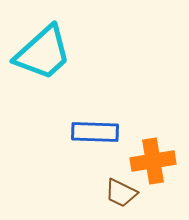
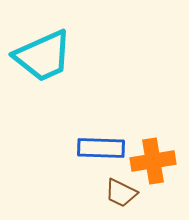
cyan trapezoid: moved 3 px down; rotated 18 degrees clockwise
blue rectangle: moved 6 px right, 16 px down
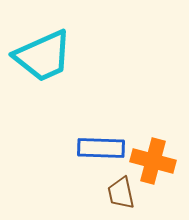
orange cross: rotated 24 degrees clockwise
brown trapezoid: rotated 52 degrees clockwise
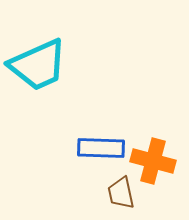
cyan trapezoid: moved 5 px left, 9 px down
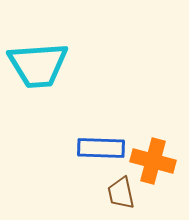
cyan trapezoid: rotated 20 degrees clockwise
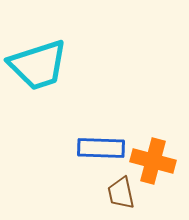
cyan trapezoid: rotated 14 degrees counterclockwise
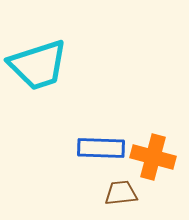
orange cross: moved 4 px up
brown trapezoid: rotated 96 degrees clockwise
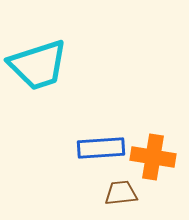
blue rectangle: rotated 6 degrees counterclockwise
orange cross: rotated 6 degrees counterclockwise
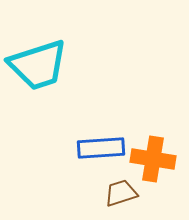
orange cross: moved 2 px down
brown trapezoid: rotated 12 degrees counterclockwise
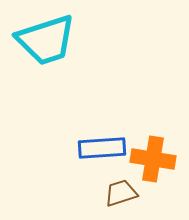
cyan trapezoid: moved 8 px right, 25 px up
blue rectangle: moved 1 px right
